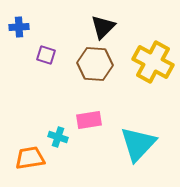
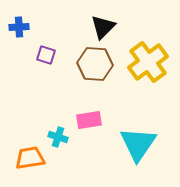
yellow cross: moved 5 px left; rotated 24 degrees clockwise
cyan triangle: rotated 9 degrees counterclockwise
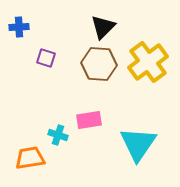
purple square: moved 3 px down
brown hexagon: moved 4 px right
cyan cross: moved 2 px up
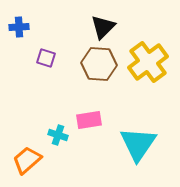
orange trapezoid: moved 3 px left, 2 px down; rotated 32 degrees counterclockwise
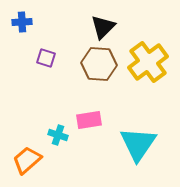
blue cross: moved 3 px right, 5 px up
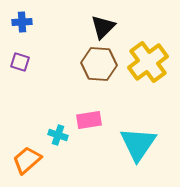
purple square: moved 26 px left, 4 px down
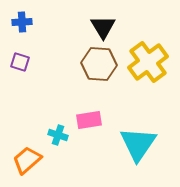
black triangle: rotated 16 degrees counterclockwise
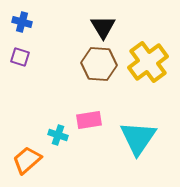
blue cross: rotated 18 degrees clockwise
purple square: moved 5 px up
cyan triangle: moved 6 px up
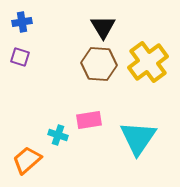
blue cross: rotated 24 degrees counterclockwise
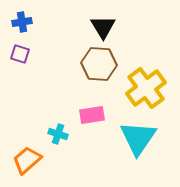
purple square: moved 3 px up
yellow cross: moved 2 px left, 26 px down
pink rectangle: moved 3 px right, 5 px up
cyan cross: moved 1 px up
